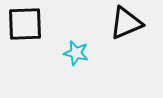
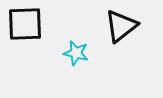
black triangle: moved 5 px left, 3 px down; rotated 15 degrees counterclockwise
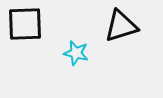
black triangle: rotated 21 degrees clockwise
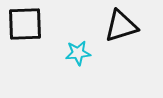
cyan star: moved 2 px right; rotated 20 degrees counterclockwise
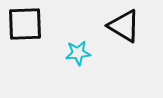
black triangle: moved 3 px right; rotated 48 degrees clockwise
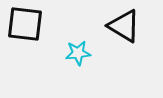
black square: rotated 9 degrees clockwise
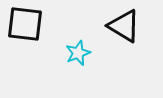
cyan star: rotated 15 degrees counterclockwise
